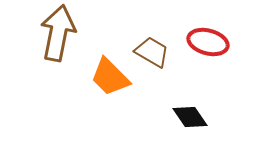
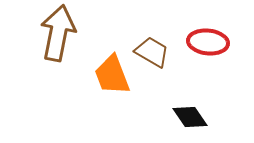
red ellipse: rotated 9 degrees counterclockwise
orange trapezoid: moved 2 px right, 2 px up; rotated 24 degrees clockwise
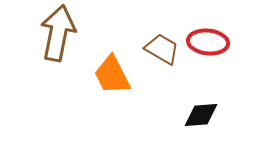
brown trapezoid: moved 10 px right, 3 px up
orange trapezoid: rotated 6 degrees counterclockwise
black diamond: moved 11 px right, 2 px up; rotated 60 degrees counterclockwise
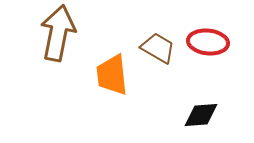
brown trapezoid: moved 4 px left, 1 px up
orange trapezoid: rotated 21 degrees clockwise
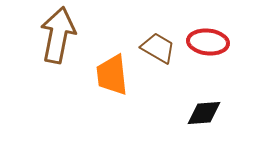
brown arrow: moved 2 px down
black diamond: moved 3 px right, 2 px up
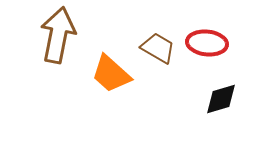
red ellipse: moved 1 px left, 1 px down
orange trapezoid: moved 1 px left, 1 px up; rotated 42 degrees counterclockwise
black diamond: moved 17 px right, 14 px up; rotated 12 degrees counterclockwise
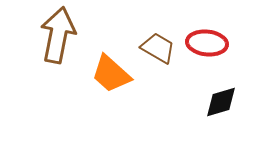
black diamond: moved 3 px down
